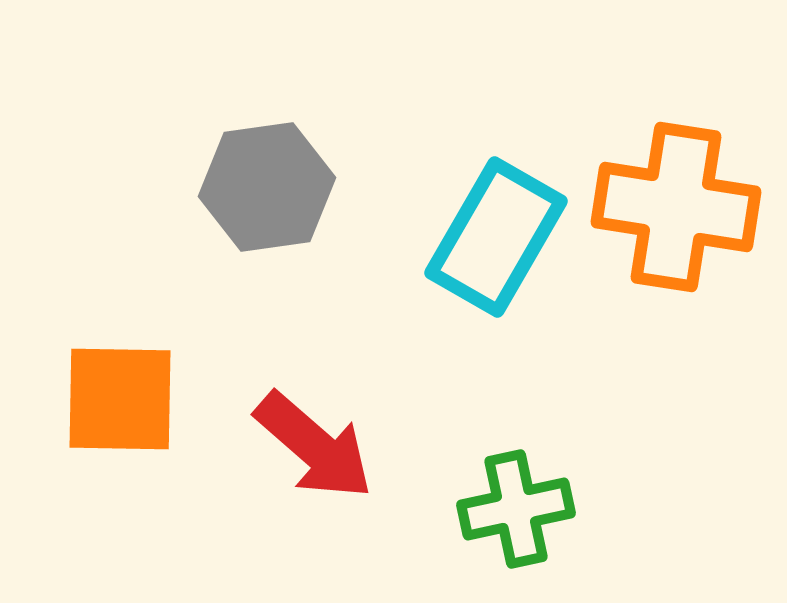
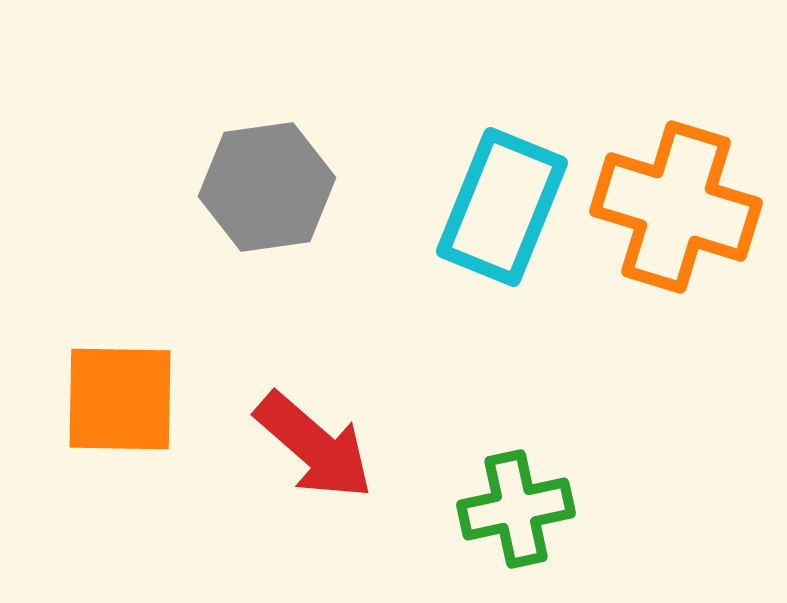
orange cross: rotated 8 degrees clockwise
cyan rectangle: moved 6 px right, 30 px up; rotated 8 degrees counterclockwise
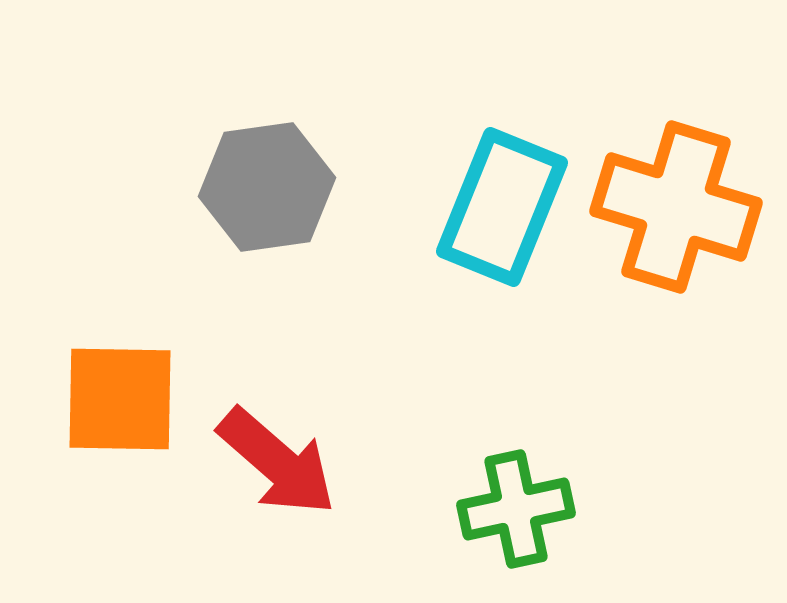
red arrow: moved 37 px left, 16 px down
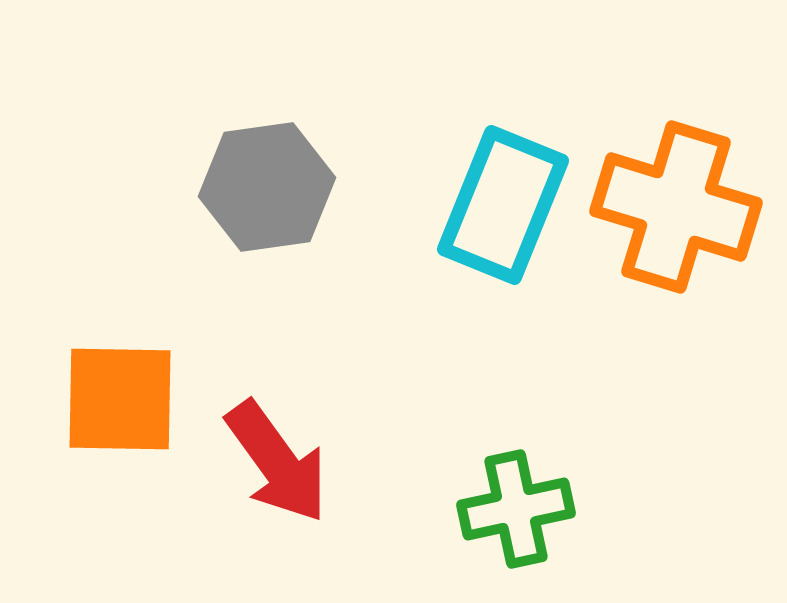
cyan rectangle: moved 1 px right, 2 px up
red arrow: rotated 13 degrees clockwise
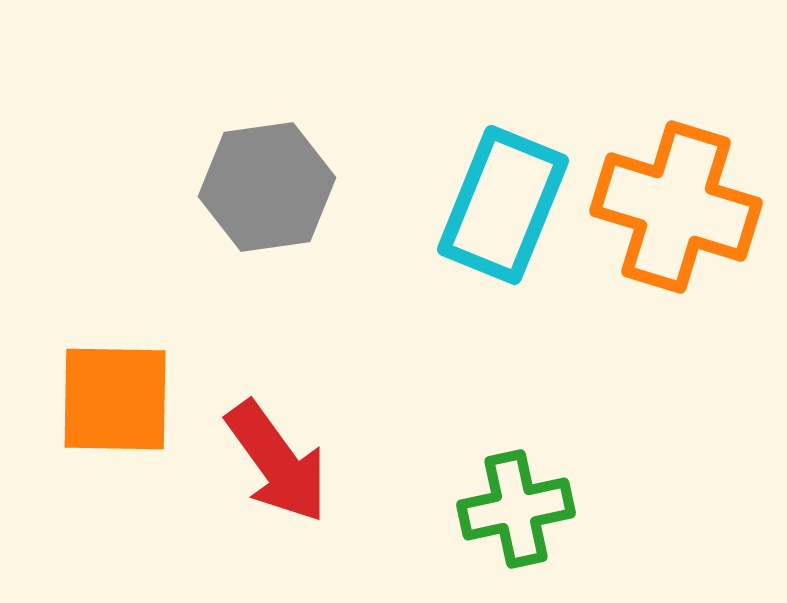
orange square: moved 5 px left
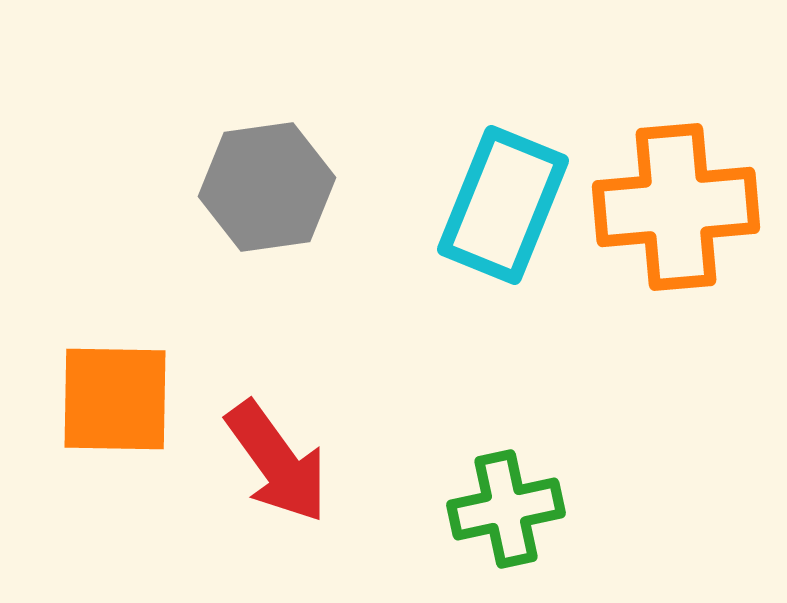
orange cross: rotated 22 degrees counterclockwise
green cross: moved 10 px left
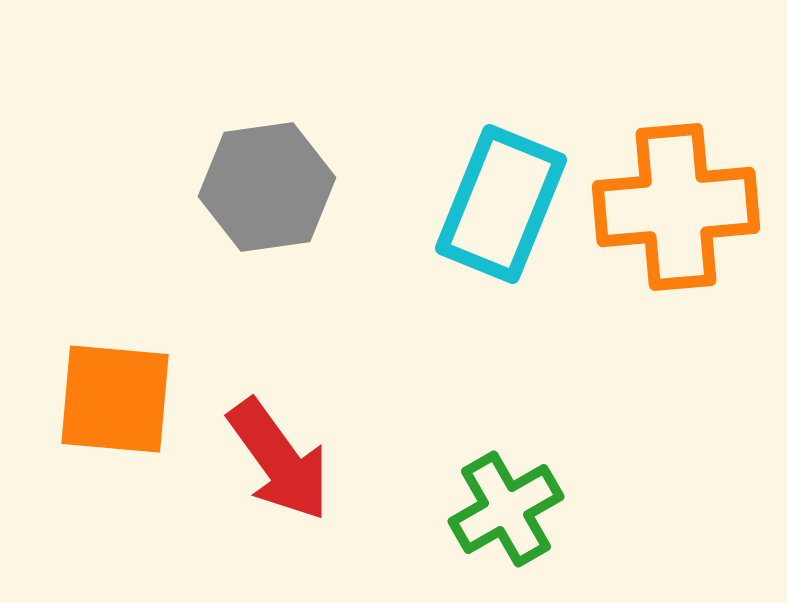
cyan rectangle: moved 2 px left, 1 px up
orange square: rotated 4 degrees clockwise
red arrow: moved 2 px right, 2 px up
green cross: rotated 18 degrees counterclockwise
